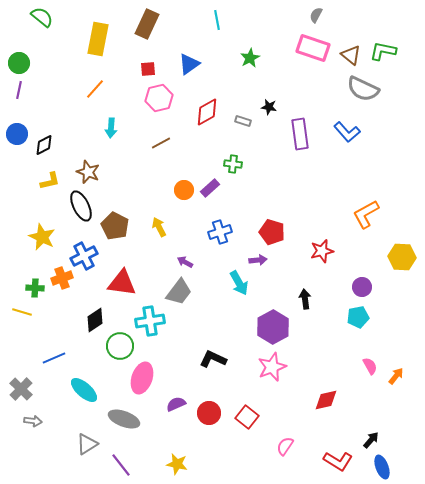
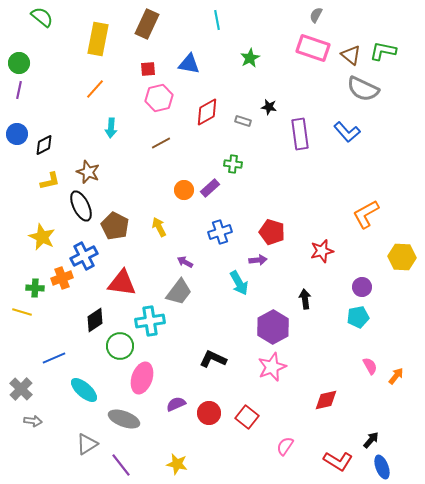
blue triangle at (189, 64): rotated 45 degrees clockwise
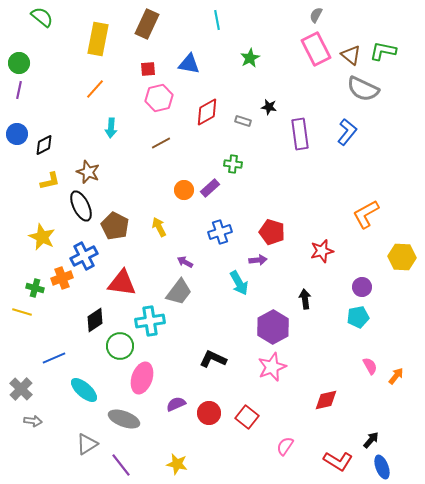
pink rectangle at (313, 48): moved 3 px right, 1 px down; rotated 44 degrees clockwise
blue L-shape at (347, 132): rotated 100 degrees counterclockwise
green cross at (35, 288): rotated 12 degrees clockwise
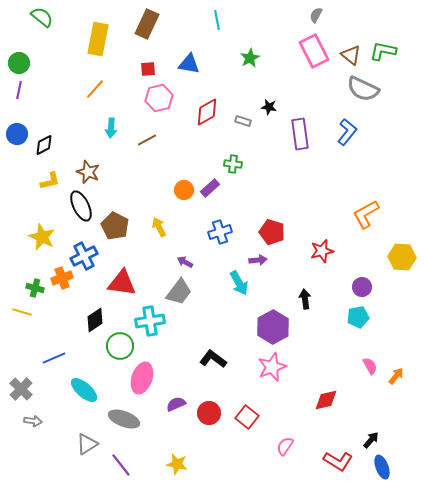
pink rectangle at (316, 49): moved 2 px left, 2 px down
brown line at (161, 143): moved 14 px left, 3 px up
black L-shape at (213, 359): rotated 12 degrees clockwise
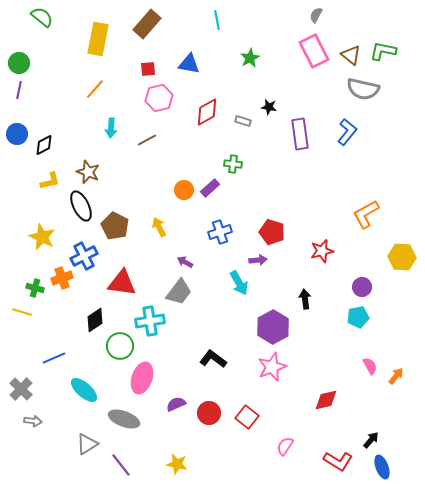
brown rectangle at (147, 24): rotated 16 degrees clockwise
gray semicircle at (363, 89): rotated 12 degrees counterclockwise
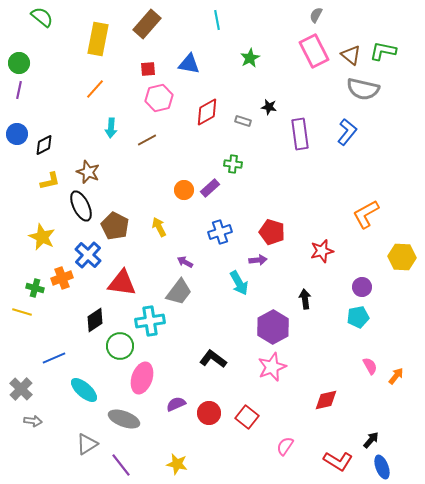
blue cross at (84, 256): moved 4 px right, 1 px up; rotated 20 degrees counterclockwise
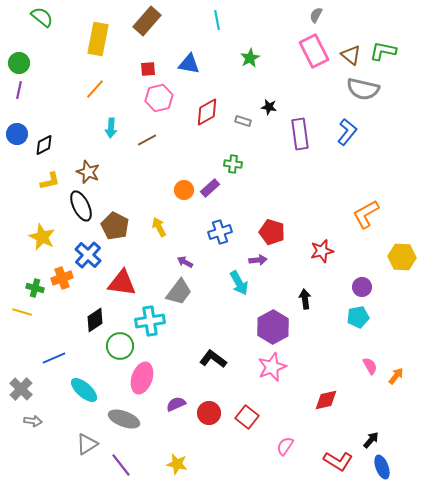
brown rectangle at (147, 24): moved 3 px up
